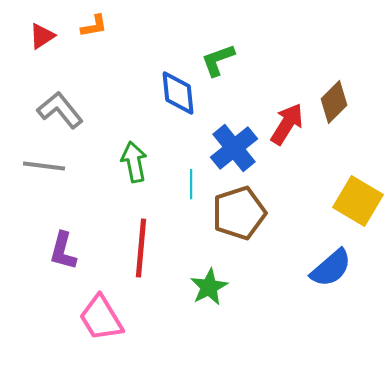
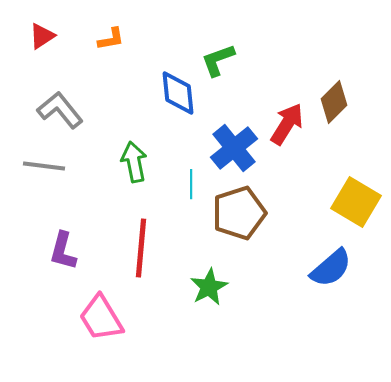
orange L-shape: moved 17 px right, 13 px down
yellow square: moved 2 px left, 1 px down
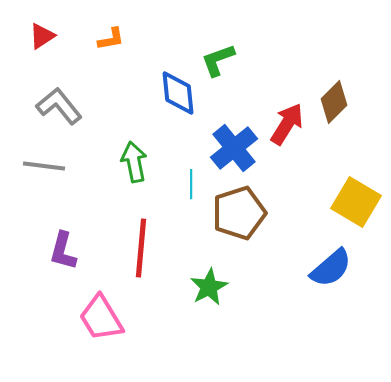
gray L-shape: moved 1 px left, 4 px up
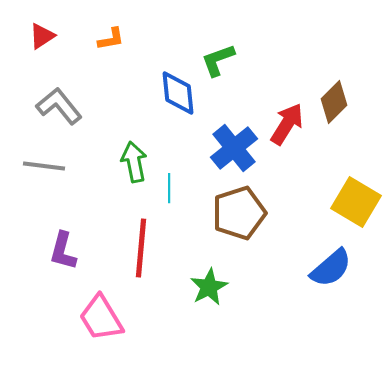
cyan line: moved 22 px left, 4 px down
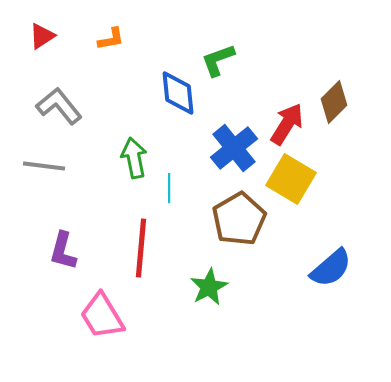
green arrow: moved 4 px up
yellow square: moved 65 px left, 23 px up
brown pentagon: moved 6 px down; rotated 12 degrees counterclockwise
pink trapezoid: moved 1 px right, 2 px up
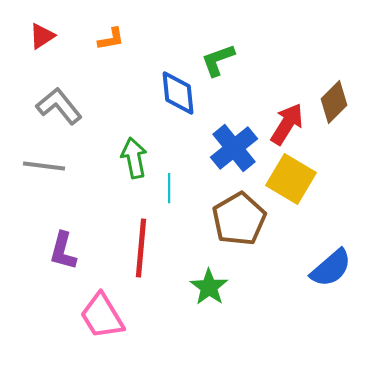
green star: rotated 9 degrees counterclockwise
